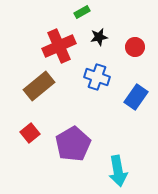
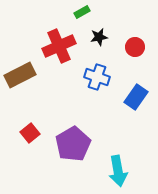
brown rectangle: moved 19 px left, 11 px up; rotated 12 degrees clockwise
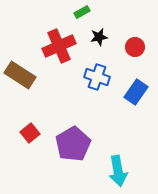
brown rectangle: rotated 60 degrees clockwise
blue rectangle: moved 5 px up
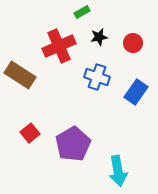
red circle: moved 2 px left, 4 px up
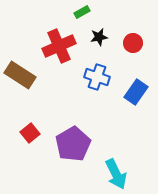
cyan arrow: moved 2 px left, 3 px down; rotated 16 degrees counterclockwise
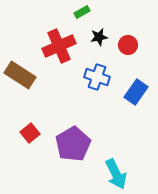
red circle: moved 5 px left, 2 px down
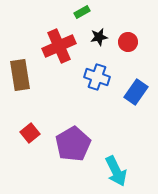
red circle: moved 3 px up
brown rectangle: rotated 48 degrees clockwise
cyan arrow: moved 3 px up
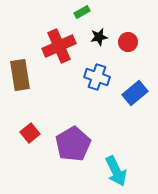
blue rectangle: moved 1 px left, 1 px down; rotated 15 degrees clockwise
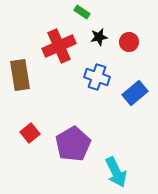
green rectangle: rotated 63 degrees clockwise
red circle: moved 1 px right
cyan arrow: moved 1 px down
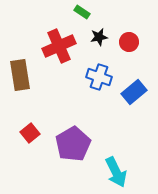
blue cross: moved 2 px right
blue rectangle: moved 1 px left, 1 px up
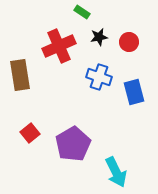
blue rectangle: rotated 65 degrees counterclockwise
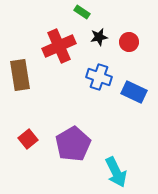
blue rectangle: rotated 50 degrees counterclockwise
red square: moved 2 px left, 6 px down
